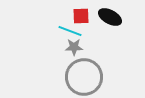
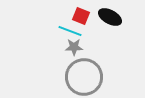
red square: rotated 24 degrees clockwise
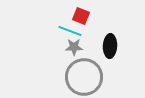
black ellipse: moved 29 px down; rotated 65 degrees clockwise
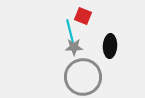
red square: moved 2 px right
cyan line: rotated 55 degrees clockwise
gray circle: moved 1 px left
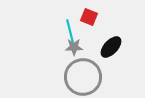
red square: moved 6 px right, 1 px down
black ellipse: moved 1 px right, 1 px down; rotated 40 degrees clockwise
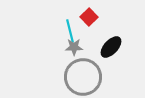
red square: rotated 24 degrees clockwise
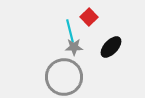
gray circle: moved 19 px left
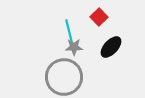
red square: moved 10 px right
cyan line: moved 1 px left
